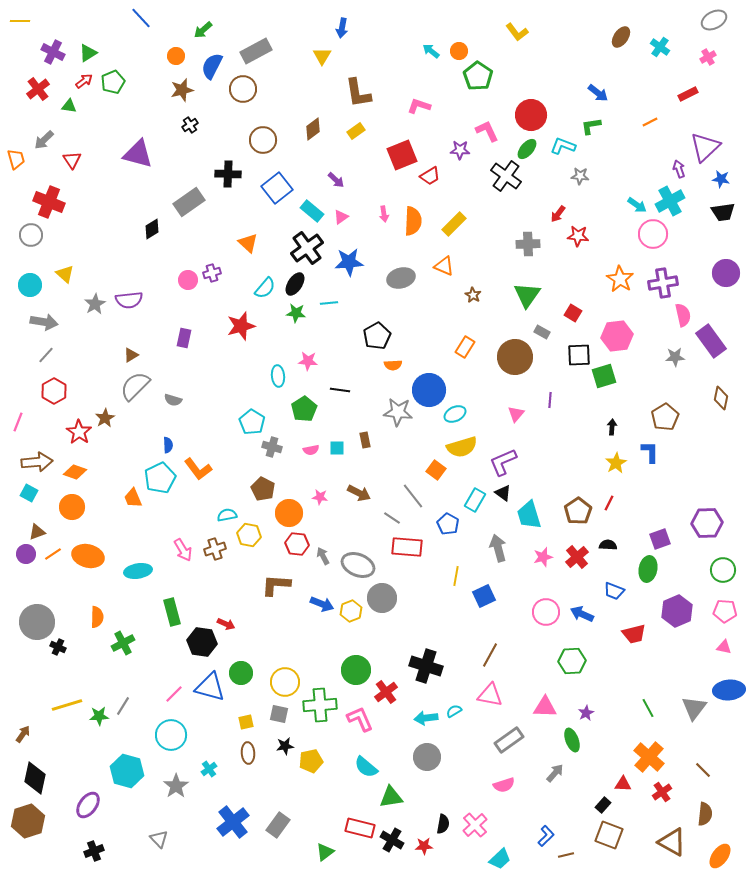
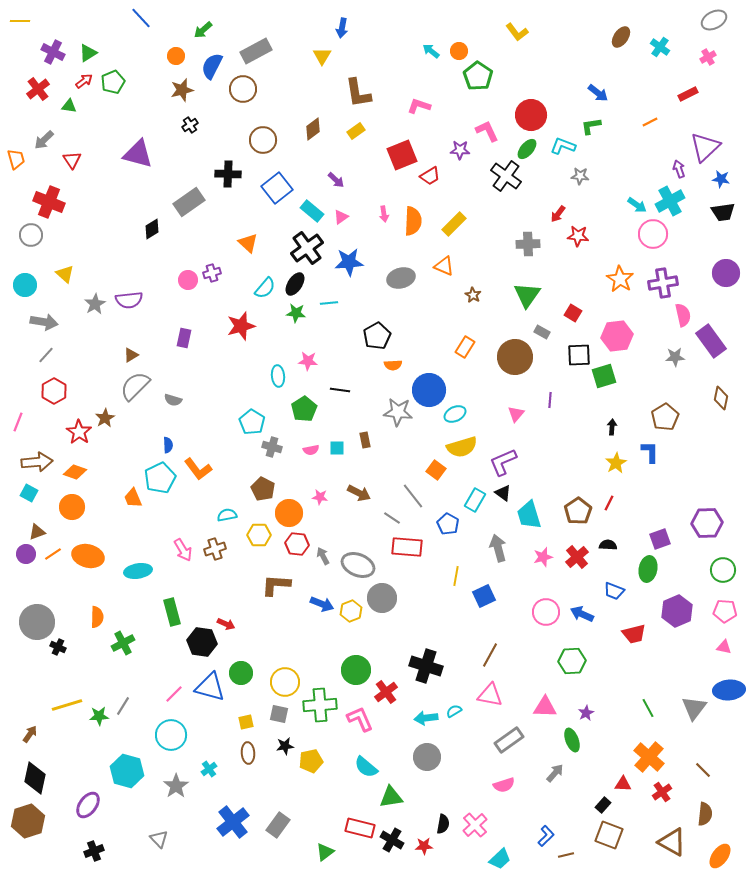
cyan circle at (30, 285): moved 5 px left
yellow hexagon at (249, 535): moved 10 px right; rotated 10 degrees counterclockwise
brown arrow at (23, 734): moved 7 px right
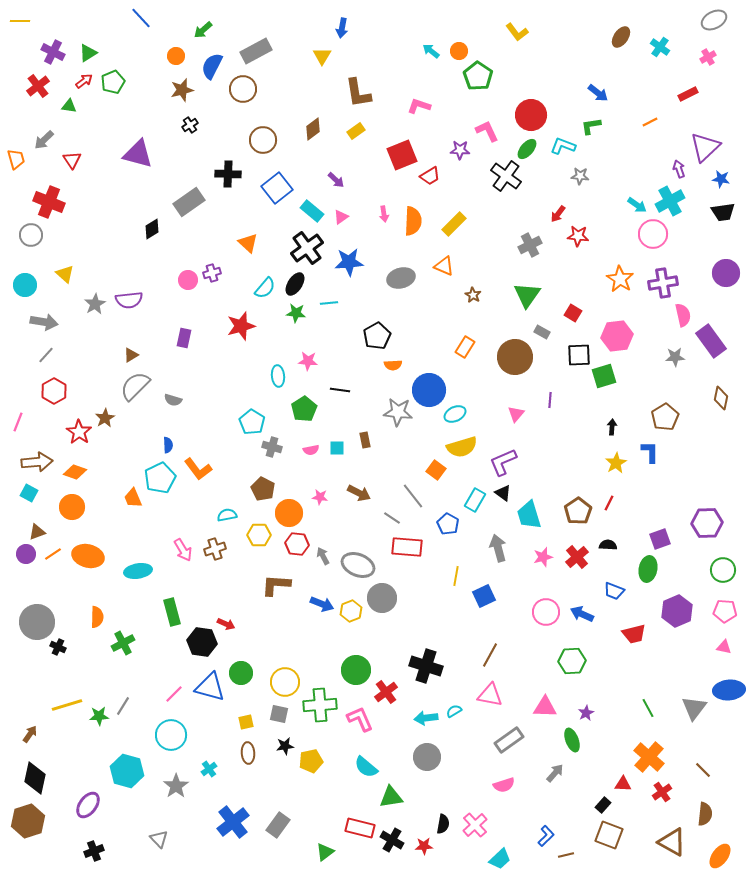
red cross at (38, 89): moved 3 px up
gray cross at (528, 244): moved 2 px right, 1 px down; rotated 25 degrees counterclockwise
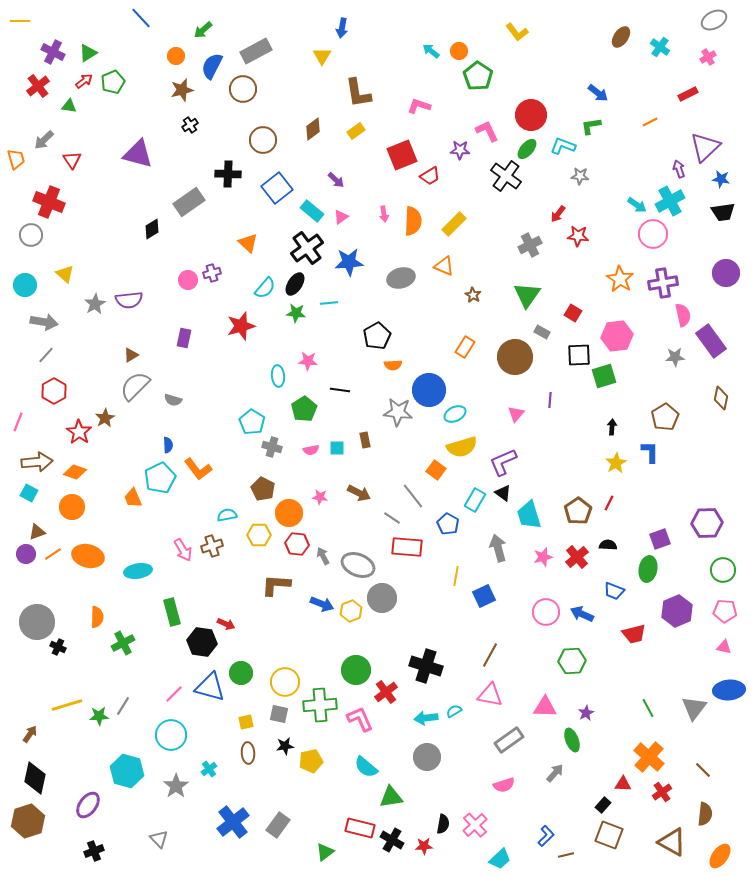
brown cross at (215, 549): moved 3 px left, 3 px up
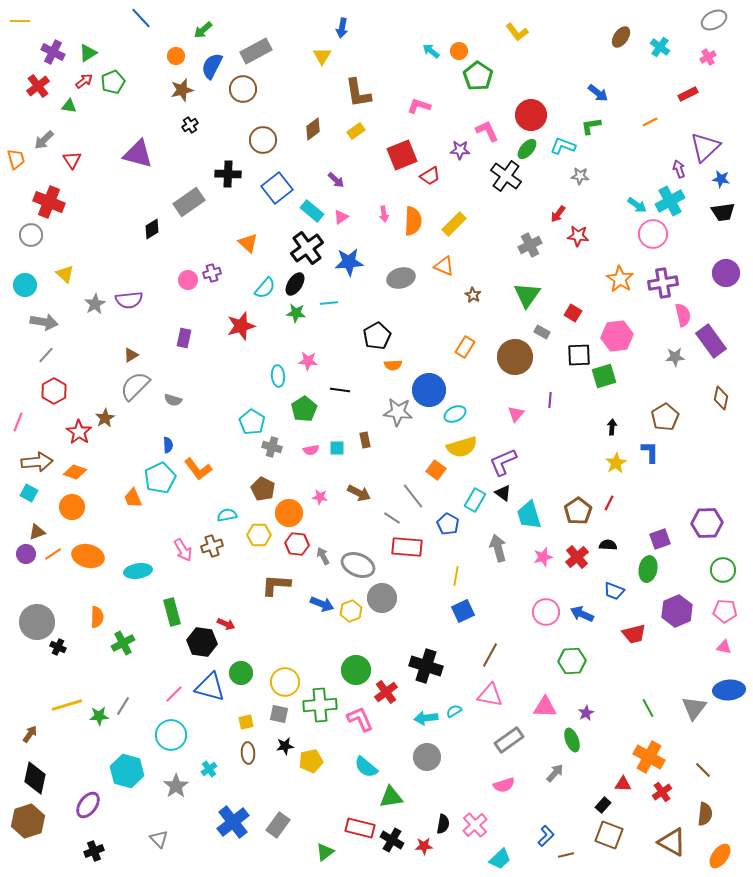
blue square at (484, 596): moved 21 px left, 15 px down
orange cross at (649, 757): rotated 12 degrees counterclockwise
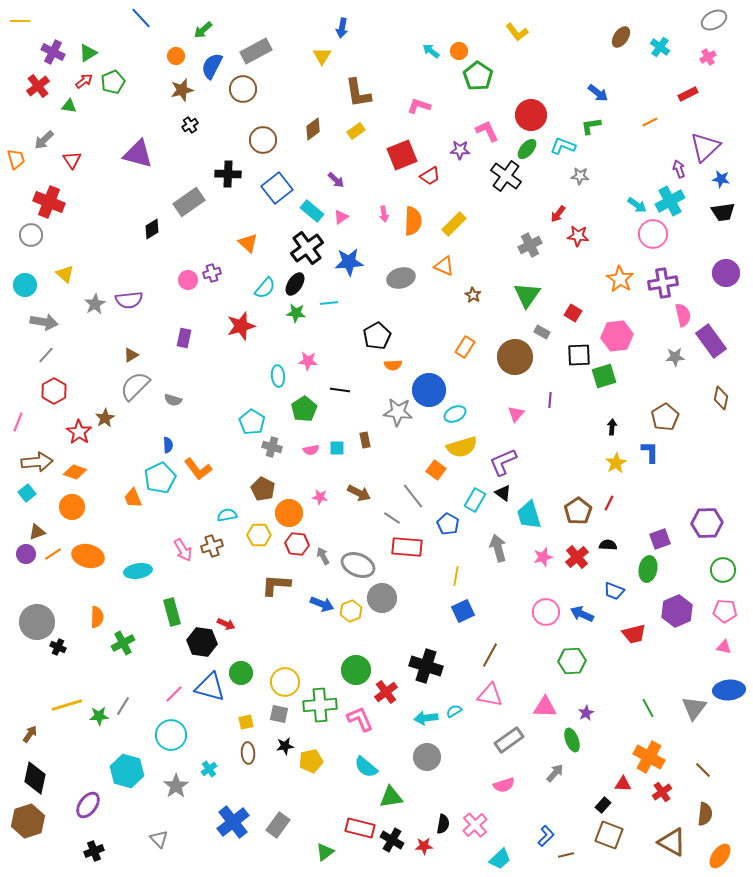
cyan square at (29, 493): moved 2 px left; rotated 24 degrees clockwise
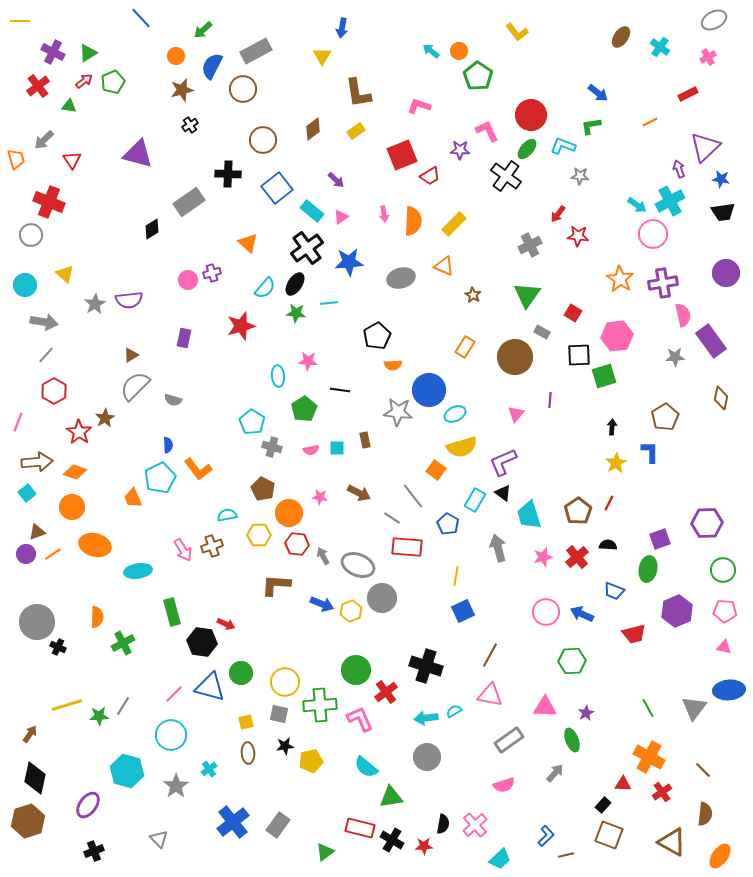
orange ellipse at (88, 556): moved 7 px right, 11 px up
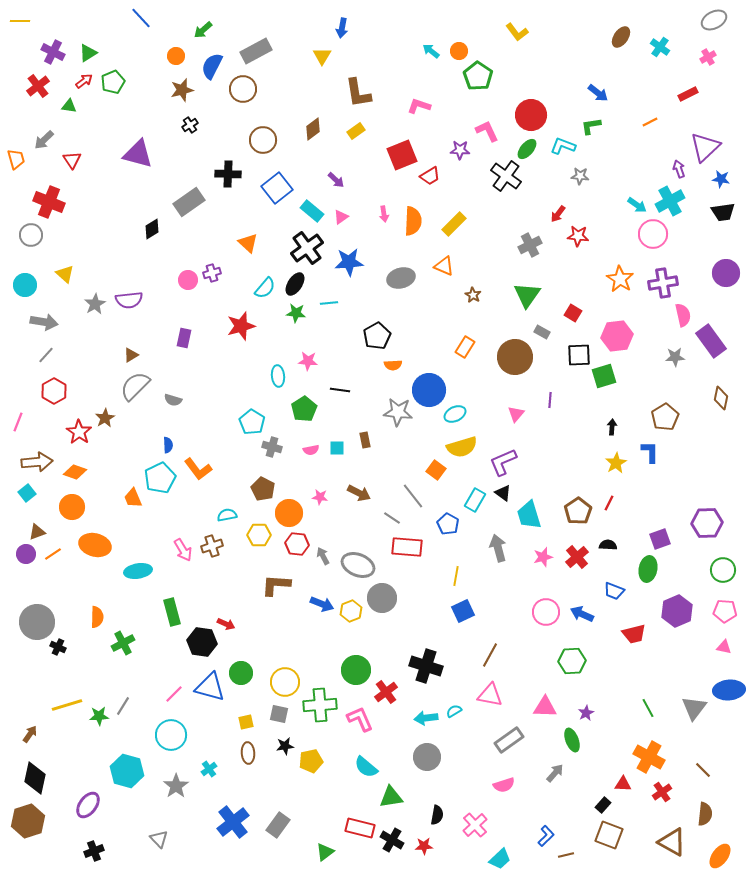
black semicircle at (443, 824): moved 6 px left, 9 px up
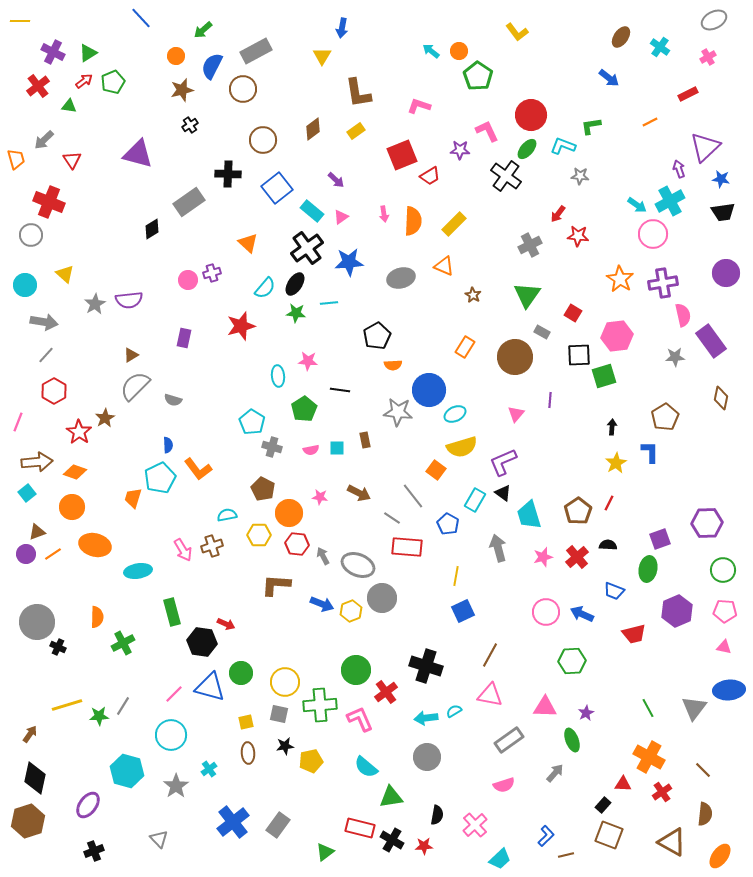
blue arrow at (598, 93): moved 11 px right, 15 px up
orange trapezoid at (133, 498): rotated 40 degrees clockwise
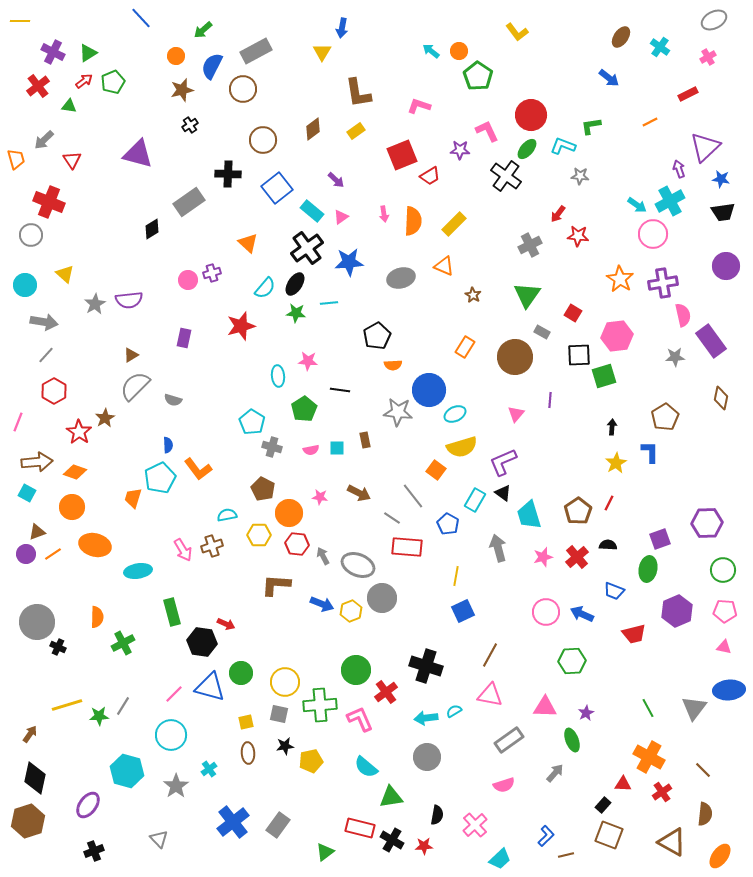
yellow triangle at (322, 56): moved 4 px up
purple circle at (726, 273): moved 7 px up
cyan square at (27, 493): rotated 24 degrees counterclockwise
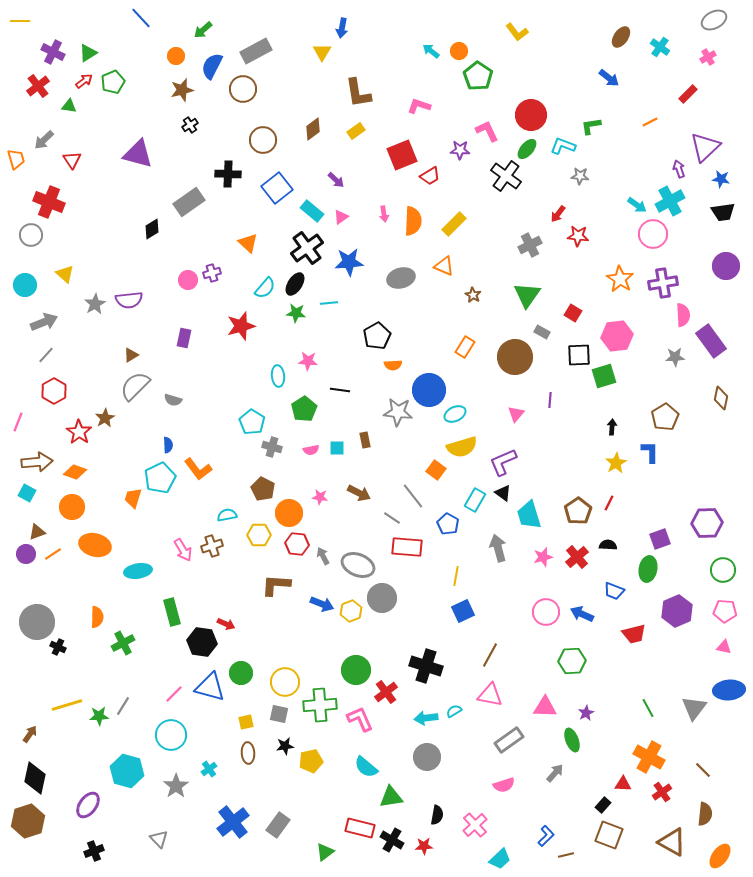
red rectangle at (688, 94): rotated 18 degrees counterclockwise
pink semicircle at (683, 315): rotated 10 degrees clockwise
gray arrow at (44, 322): rotated 32 degrees counterclockwise
